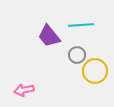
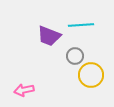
purple trapezoid: rotated 30 degrees counterclockwise
gray circle: moved 2 px left, 1 px down
yellow circle: moved 4 px left, 4 px down
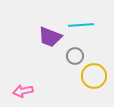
purple trapezoid: moved 1 px right, 1 px down
yellow circle: moved 3 px right, 1 px down
pink arrow: moved 1 px left, 1 px down
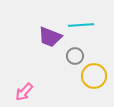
pink arrow: moved 1 px right, 1 px down; rotated 36 degrees counterclockwise
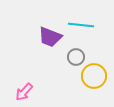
cyan line: rotated 10 degrees clockwise
gray circle: moved 1 px right, 1 px down
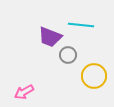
gray circle: moved 8 px left, 2 px up
pink arrow: rotated 18 degrees clockwise
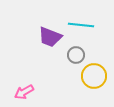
gray circle: moved 8 px right
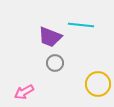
gray circle: moved 21 px left, 8 px down
yellow circle: moved 4 px right, 8 px down
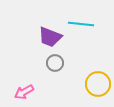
cyan line: moved 1 px up
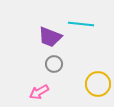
gray circle: moved 1 px left, 1 px down
pink arrow: moved 15 px right
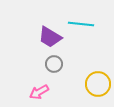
purple trapezoid: rotated 10 degrees clockwise
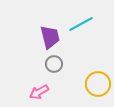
cyan line: rotated 35 degrees counterclockwise
purple trapezoid: rotated 135 degrees counterclockwise
